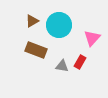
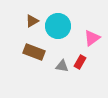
cyan circle: moved 1 px left, 1 px down
pink triangle: rotated 12 degrees clockwise
brown rectangle: moved 2 px left, 2 px down
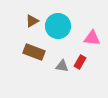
pink triangle: rotated 42 degrees clockwise
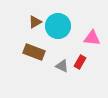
brown triangle: moved 3 px right, 1 px down
gray triangle: rotated 16 degrees clockwise
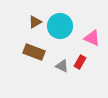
cyan circle: moved 2 px right
pink triangle: rotated 18 degrees clockwise
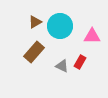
pink triangle: moved 2 px up; rotated 24 degrees counterclockwise
brown rectangle: rotated 70 degrees counterclockwise
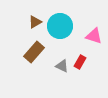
pink triangle: moved 2 px right; rotated 18 degrees clockwise
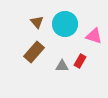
brown triangle: moved 2 px right; rotated 40 degrees counterclockwise
cyan circle: moved 5 px right, 2 px up
red rectangle: moved 1 px up
gray triangle: rotated 24 degrees counterclockwise
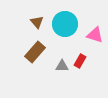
pink triangle: moved 1 px right, 1 px up
brown rectangle: moved 1 px right
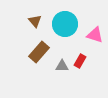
brown triangle: moved 2 px left, 1 px up
brown rectangle: moved 4 px right
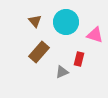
cyan circle: moved 1 px right, 2 px up
red rectangle: moved 1 px left, 2 px up; rotated 16 degrees counterclockwise
gray triangle: moved 6 px down; rotated 24 degrees counterclockwise
